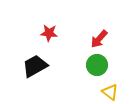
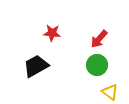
red star: moved 3 px right
black trapezoid: moved 1 px right
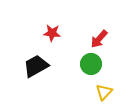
green circle: moved 6 px left, 1 px up
yellow triangle: moved 6 px left; rotated 36 degrees clockwise
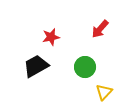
red star: moved 1 px left, 4 px down; rotated 18 degrees counterclockwise
red arrow: moved 1 px right, 10 px up
green circle: moved 6 px left, 3 px down
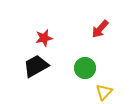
red star: moved 7 px left, 1 px down
green circle: moved 1 px down
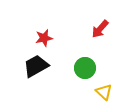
yellow triangle: rotated 30 degrees counterclockwise
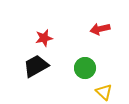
red arrow: rotated 36 degrees clockwise
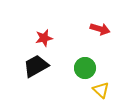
red arrow: rotated 150 degrees counterclockwise
yellow triangle: moved 3 px left, 2 px up
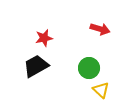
green circle: moved 4 px right
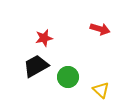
green circle: moved 21 px left, 9 px down
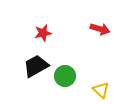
red star: moved 1 px left, 5 px up
green circle: moved 3 px left, 1 px up
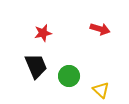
black trapezoid: rotated 96 degrees clockwise
green circle: moved 4 px right
